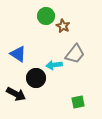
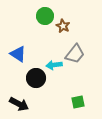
green circle: moved 1 px left
black arrow: moved 3 px right, 10 px down
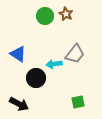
brown star: moved 3 px right, 12 px up
cyan arrow: moved 1 px up
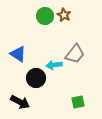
brown star: moved 2 px left, 1 px down
cyan arrow: moved 1 px down
black arrow: moved 1 px right, 2 px up
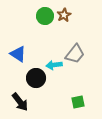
brown star: rotated 16 degrees clockwise
black arrow: rotated 24 degrees clockwise
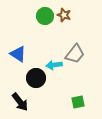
brown star: rotated 24 degrees counterclockwise
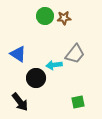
brown star: moved 3 px down; rotated 24 degrees counterclockwise
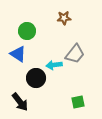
green circle: moved 18 px left, 15 px down
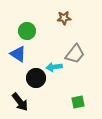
cyan arrow: moved 2 px down
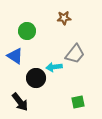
blue triangle: moved 3 px left, 2 px down
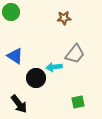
green circle: moved 16 px left, 19 px up
black arrow: moved 1 px left, 2 px down
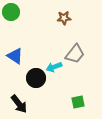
cyan arrow: rotated 14 degrees counterclockwise
